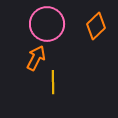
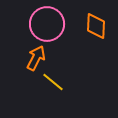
orange diamond: rotated 44 degrees counterclockwise
yellow line: rotated 50 degrees counterclockwise
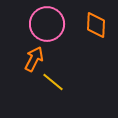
orange diamond: moved 1 px up
orange arrow: moved 2 px left, 1 px down
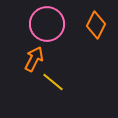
orange diamond: rotated 24 degrees clockwise
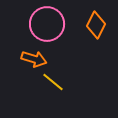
orange arrow: rotated 80 degrees clockwise
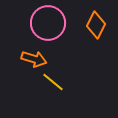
pink circle: moved 1 px right, 1 px up
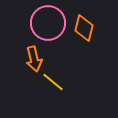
orange diamond: moved 12 px left, 3 px down; rotated 12 degrees counterclockwise
orange arrow: rotated 60 degrees clockwise
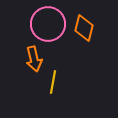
pink circle: moved 1 px down
yellow line: rotated 60 degrees clockwise
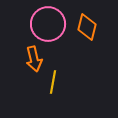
orange diamond: moved 3 px right, 1 px up
